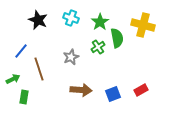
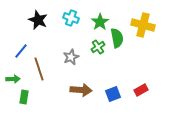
green arrow: rotated 24 degrees clockwise
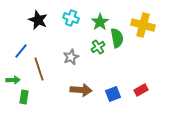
green arrow: moved 1 px down
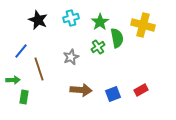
cyan cross: rotated 35 degrees counterclockwise
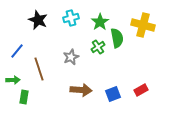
blue line: moved 4 px left
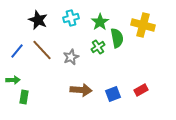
brown line: moved 3 px right, 19 px up; rotated 25 degrees counterclockwise
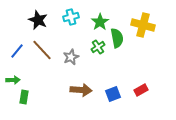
cyan cross: moved 1 px up
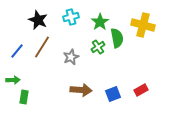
brown line: moved 3 px up; rotated 75 degrees clockwise
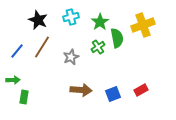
yellow cross: rotated 35 degrees counterclockwise
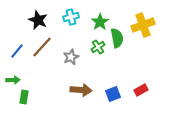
brown line: rotated 10 degrees clockwise
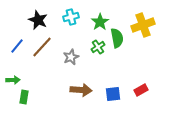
blue line: moved 5 px up
blue square: rotated 14 degrees clockwise
